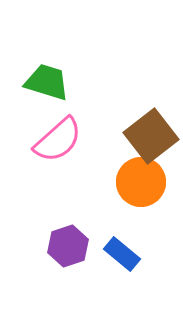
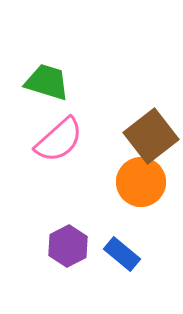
pink semicircle: moved 1 px right
purple hexagon: rotated 9 degrees counterclockwise
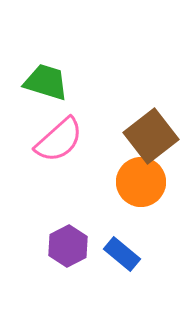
green trapezoid: moved 1 px left
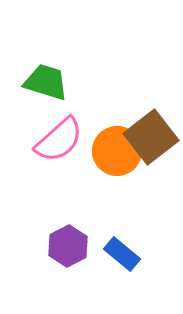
brown square: moved 1 px down
orange circle: moved 24 px left, 31 px up
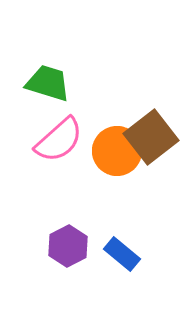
green trapezoid: moved 2 px right, 1 px down
